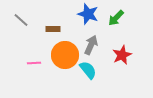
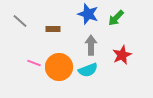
gray line: moved 1 px left, 1 px down
gray arrow: rotated 24 degrees counterclockwise
orange circle: moved 6 px left, 12 px down
pink line: rotated 24 degrees clockwise
cyan semicircle: rotated 108 degrees clockwise
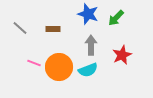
gray line: moved 7 px down
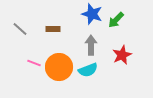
blue star: moved 4 px right
green arrow: moved 2 px down
gray line: moved 1 px down
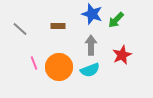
brown rectangle: moved 5 px right, 3 px up
pink line: rotated 48 degrees clockwise
cyan semicircle: moved 2 px right
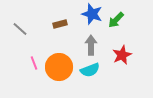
brown rectangle: moved 2 px right, 2 px up; rotated 16 degrees counterclockwise
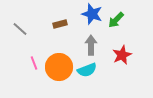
cyan semicircle: moved 3 px left
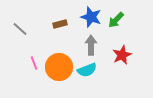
blue star: moved 1 px left, 3 px down
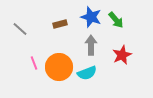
green arrow: rotated 84 degrees counterclockwise
cyan semicircle: moved 3 px down
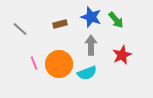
orange circle: moved 3 px up
